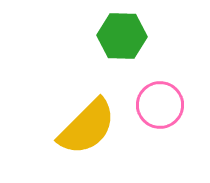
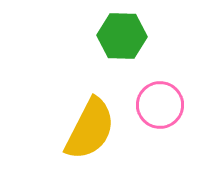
yellow semicircle: moved 3 px right, 2 px down; rotated 18 degrees counterclockwise
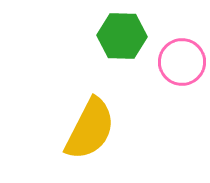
pink circle: moved 22 px right, 43 px up
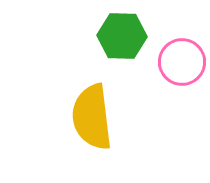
yellow semicircle: moved 2 px right, 12 px up; rotated 146 degrees clockwise
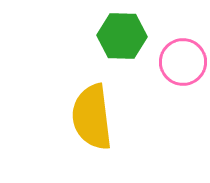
pink circle: moved 1 px right
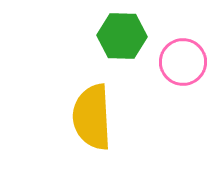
yellow semicircle: rotated 4 degrees clockwise
